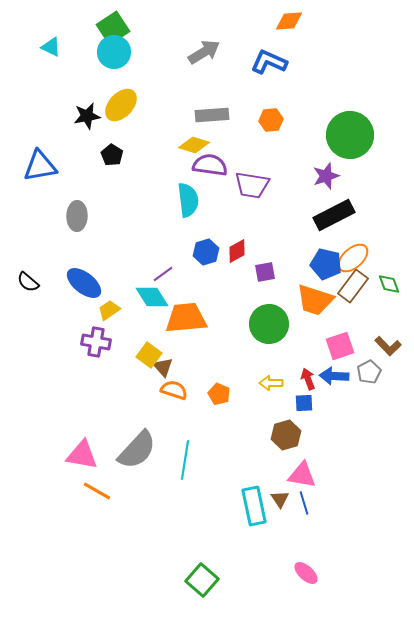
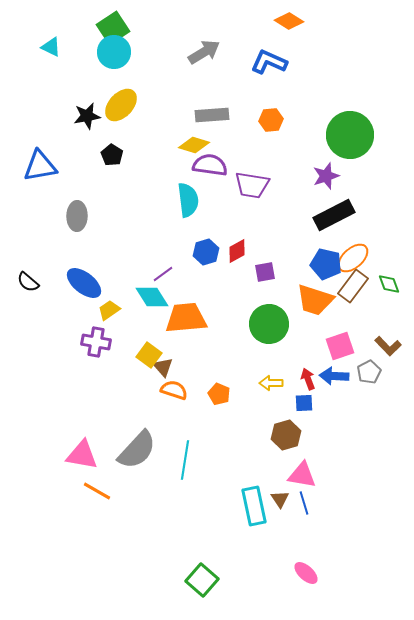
orange diamond at (289, 21): rotated 36 degrees clockwise
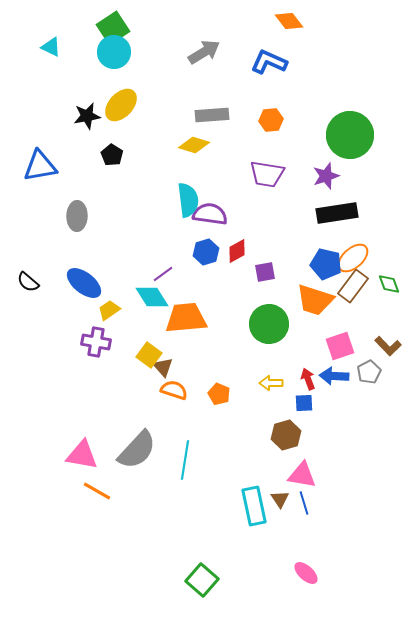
orange diamond at (289, 21): rotated 20 degrees clockwise
purple semicircle at (210, 165): moved 49 px down
purple trapezoid at (252, 185): moved 15 px right, 11 px up
black rectangle at (334, 215): moved 3 px right, 2 px up; rotated 18 degrees clockwise
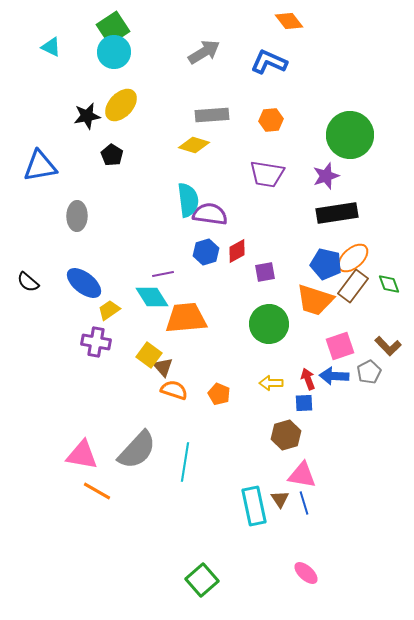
purple line at (163, 274): rotated 25 degrees clockwise
cyan line at (185, 460): moved 2 px down
green square at (202, 580): rotated 8 degrees clockwise
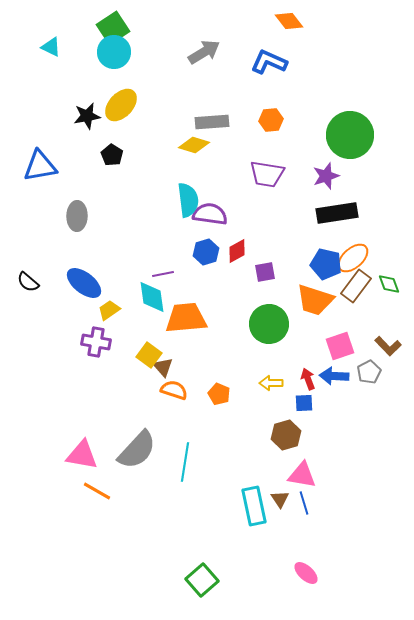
gray rectangle at (212, 115): moved 7 px down
brown rectangle at (353, 286): moved 3 px right
cyan diamond at (152, 297): rotated 24 degrees clockwise
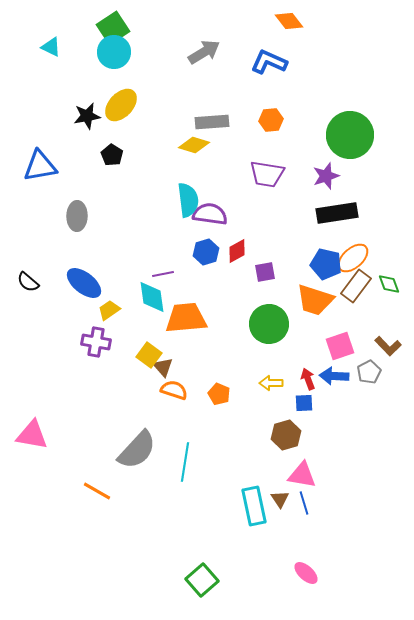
pink triangle at (82, 455): moved 50 px left, 20 px up
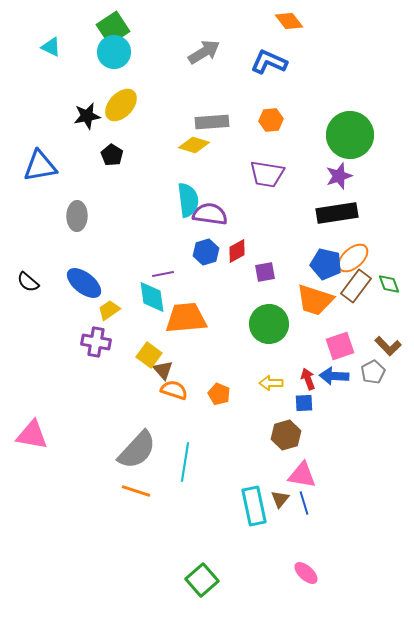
purple star at (326, 176): moved 13 px right
brown triangle at (163, 367): moved 3 px down
gray pentagon at (369, 372): moved 4 px right
orange line at (97, 491): moved 39 px right; rotated 12 degrees counterclockwise
brown triangle at (280, 499): rotated 12 degrees clockwise
